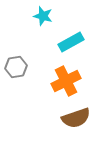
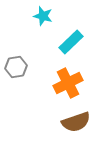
cyan rectangle: rotated 15 degrees counterclockwise
orange cross: moved 2 px right, 2 px down
brown semicircle: moved 4 px down
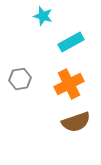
cyan rectangle: rotated 15 degrees clockwise
gray hexagon: moved 4 px right, 12 px down
orange cross: moved 1 px right, 1 px down
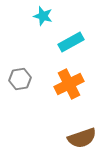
brown semicircle: moved 6 px right, 16 px down
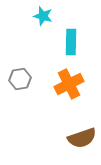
cyan rectangle: rotated 60 degrees counterclockwise
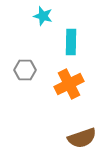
gray hexagon: moved 5 px right, 9 px up; rotated 10 degrees clockwise
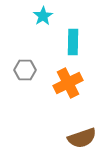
cyan star: rotated 24 degrees clockwise
cyan rectangle: moved 2 px right
orange cross: moved 1 px left, 1 px up
